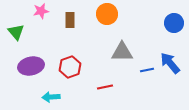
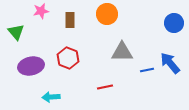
red hexagon: moved 2 px left, 9 px up; rotated 20 degrees counterclockwise
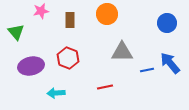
blue circle: moved 7 px left
cyan arrow: moved 5 px right, 4 px up
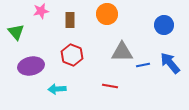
blue circle: moved 3 px left, 2 px down
red hexagon: moved 4 px right, 3 px up
blue line: moved 4 px left, 5 px up
red line: moved 5 px right, 1 px up; rotated 21 degrees clockwise
cyan arrow: moved 1 px right, 4 px up
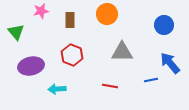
blue line: moved 8 px right, 15 px down
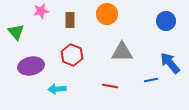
blue circle: moved 2 px right, 4 px up
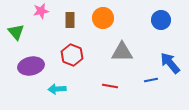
orange circle: moved 4 px left, 4 px down
blue circle: moved 5 px left, 1 px up
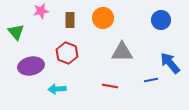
red hexagon: moved 5 px left, 2 px up
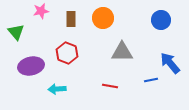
brown rectangle: moved 1 px right, 1 px up
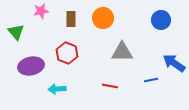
blue arrow: moved 4 px right; rotated 15 degrees counterclockwise
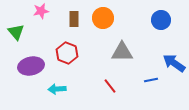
brown rectangle: moved 3 px right
red line: rotated 42 degrees clockwise
